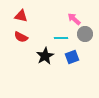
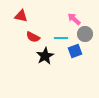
red semicircle: moved 12 px right
blue square: moved 3 px right, 6 px up
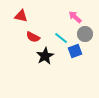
pink arrow: moved 1 px right, 2 px up
cyan line: rotated 40 degrees clockwise
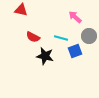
red triangle: moved 6 px up
gray circle: moved 4 px right, 2 px down
cyan line: rotated 24 degrees counterclockwise
black star: rotated 30 degrees counterclockwise
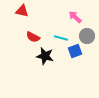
red triangle: moved 1 px right, 1 px down
gray circle: moved 2 px left
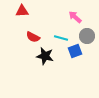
red triangle: rotated 16 degrees counterclockwise
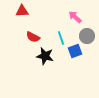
cyan line: rotated 56 degrees clockwise
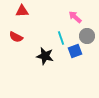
red semicircle: moved 17 px left
